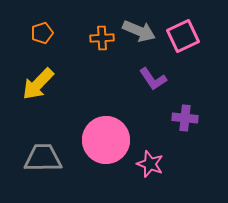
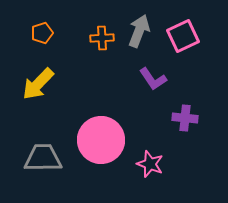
gray arrow: rotated 92 degrees counterclockwise
pink circle: moved 5 px left
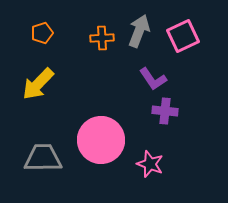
purple cross: moved 20 px left, 7 px up
